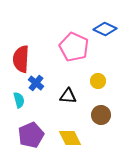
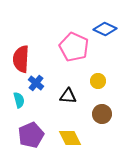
brown circle: moved 1 px right, 1 px up
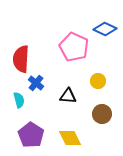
purple pentagon: rotated 15 degrees counterclockwise
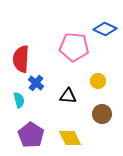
pink pentagon: rotated 20 degrees counterclockwise
